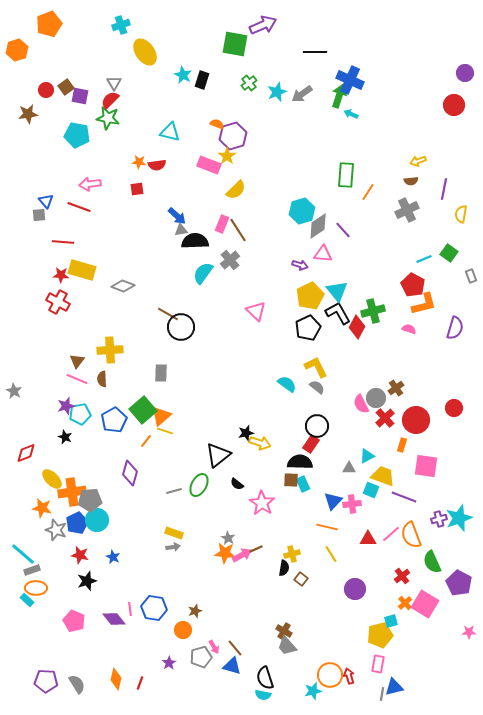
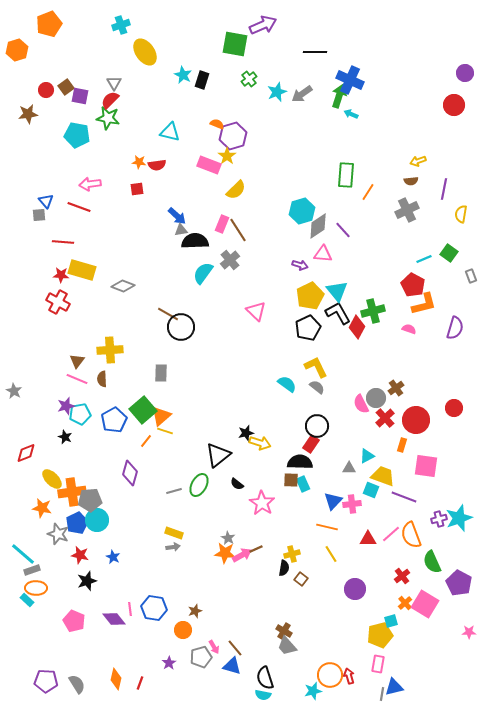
green cross at (249, 83): moved 4 px up
gray star at (56, 530): moved 2 px right, 4 px down
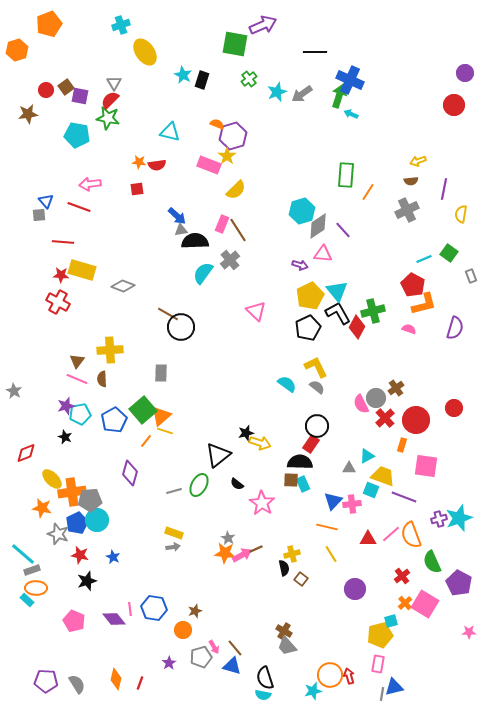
black semicircle at (284, 568): rotated 21 degrees counterclockwise
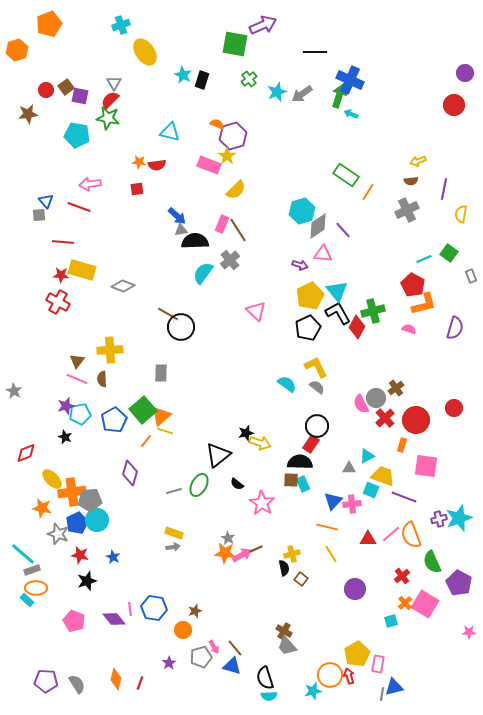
green rectangle at (346, 175): rotated 60 degrees counterclockwise
yellow pentagon at (380, 635): moved 23 px left, 19 px down; rotated 15 degrees counterclockwise
cyan semicircle at (263, 695): moved 6 px right, 1 px down; rotated 14 degrees counterclockwise
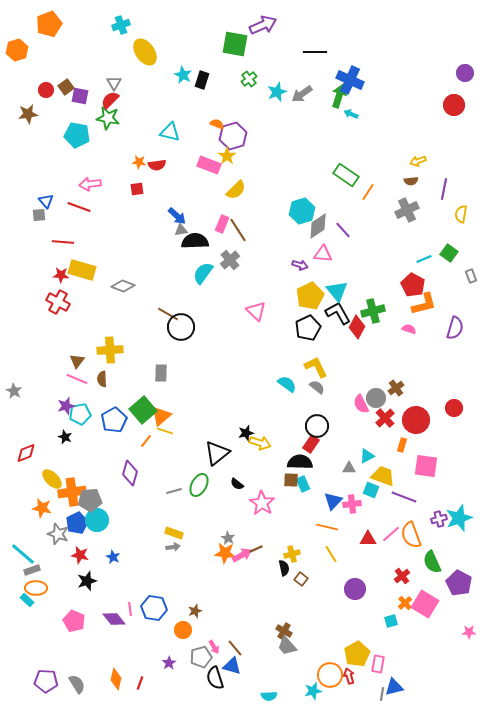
black triangle at (218, 455): moved 1 px left, 2 px up
black semicircle at (265, 678): moved 50 px left
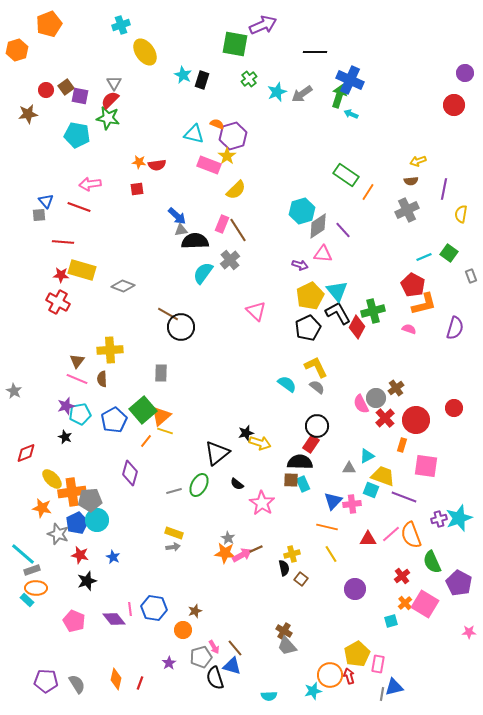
cyan triangle at (170, 132): moved 24 px right, 2 px down
cyan line at (424, 259): moved 2 px up
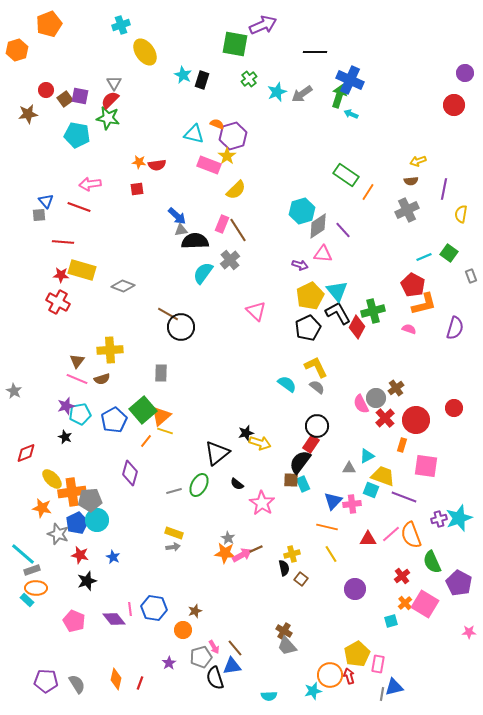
brown square at (66, 87): moved 1 px left, 12 px down
brown semicircle at (102, 379): rotated 105 degrees counterclockwise
black semicircle at (300, 462): rotated 55 degrees counterclockwise
blue triangle at (232, 666): rotated 24 degrees counterclockwise
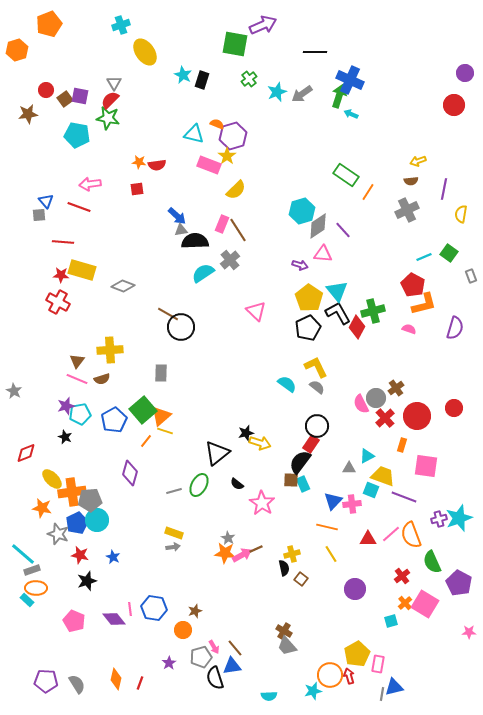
cyan semicircle at (203, 273): rotated 20 degrees clockwise
yellow pentagon at (310, 296): moved 1 px left, 2 px down; rotated 12 degrees counterclockwise
red circle at (416, 420): moved 1 px right, 4 px up
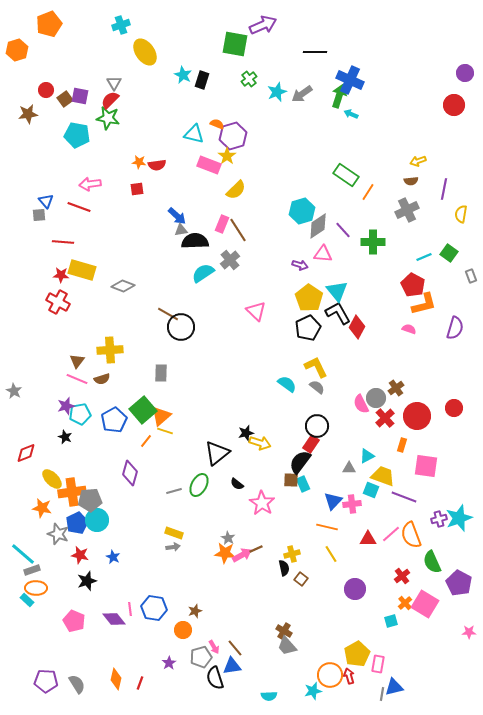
green cross at (373, 311): moved 69 px up; rotated 15 degrees clockwise
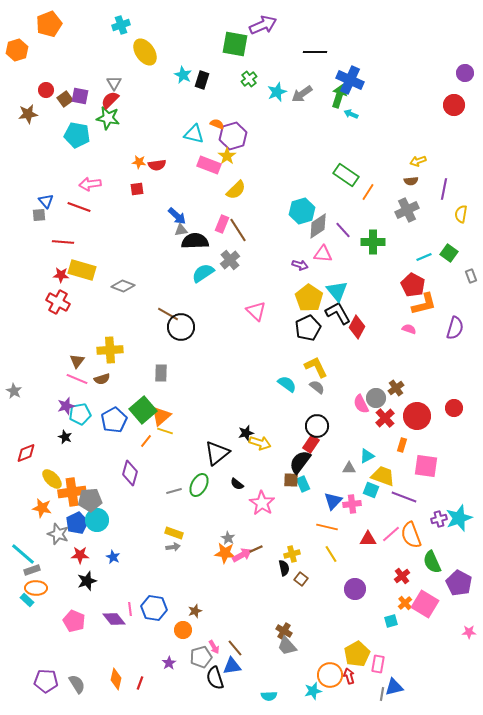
red star at (80, 555): rotated 12 degrees counterclockwise
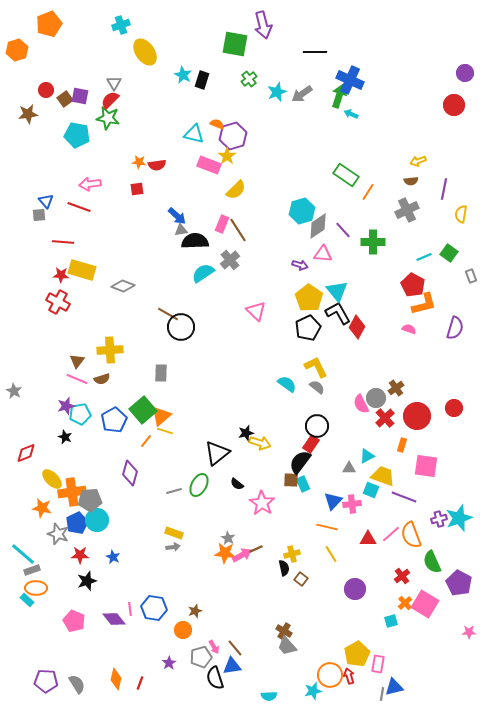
purple arrow at (263, 25): rotated 100 degrees clockwise
